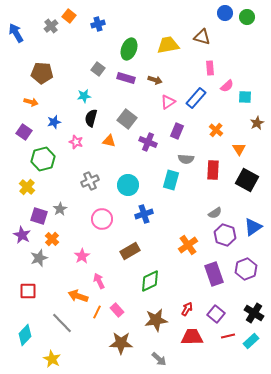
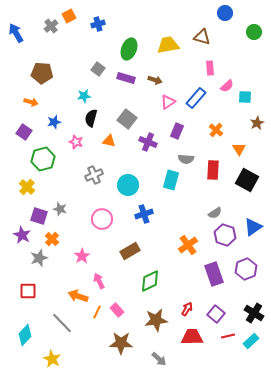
orange square at (69, 16): rotated 24 degrees clockwise
green circle at (247, 17): moved 7 px right, 15 px down
gray cross at (90, 181): moved 4 px right, 6 px up
gray star at (60, 209): rotated 24 degrees counterclockwise
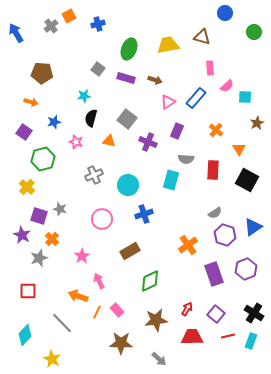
cyan rectangle at (251, 341): rotated 28 degrees counterclockwise
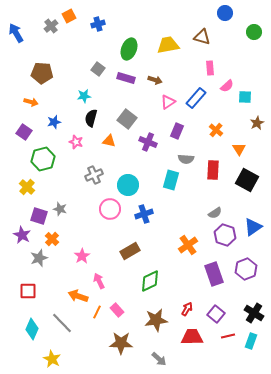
pink circle at (102, 219): moved 8 px right, 10 px up
cyan diamond at (25, 335): moved 7 px right, 6 px up; rotated 20 degrees counterclockwise
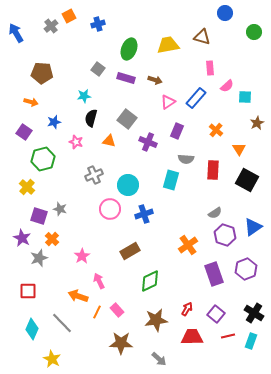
purple star at (22, 235): moved 3 px down
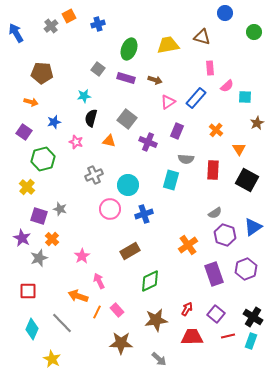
black cross at (254, 313): moved 1 px left, 4 px down
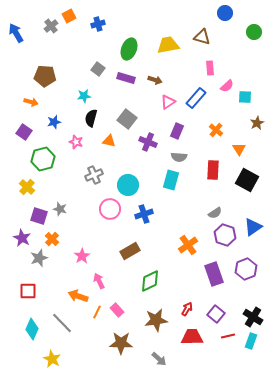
brown pentagon at (42, 73): moved 3 px right, 3 px down
gray semicircle at (186, 159): moved 7 px left, 2 px up
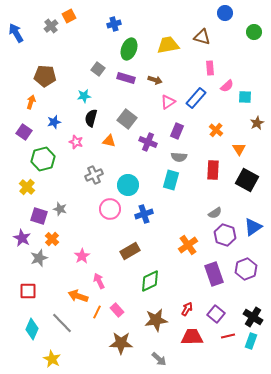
blue cross at (98, 24): moved 16 px right
orange arrow at (31, 102): rotated 88 degrees counterclockwise
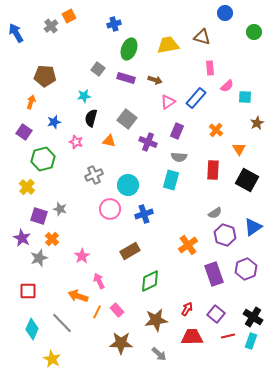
gray arrow at (159, 359): moved 5 px up
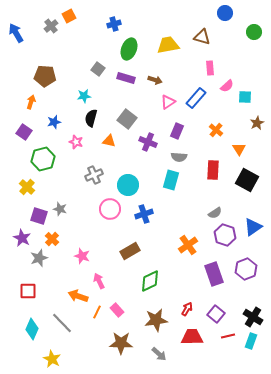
pink star at (82, 256): rotated 21 degrees counterclockwise
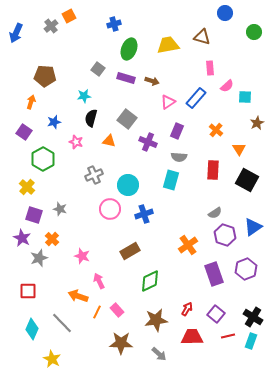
blue arrow at (16, 33): rotated 126 degrees counterclockwise
brown arrow at (155, 80): moved 3 px left, 1 px down
green hexagon at (43, 159): rotated 15 degrees counterclockwise
purple square at (39, 216): moved 5 px left, 1 px up
